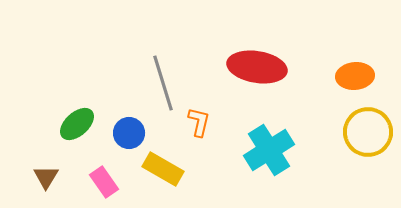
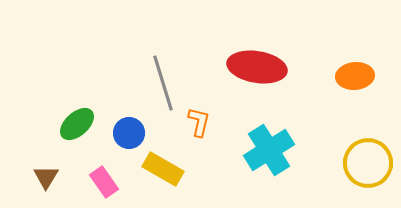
yellow circle: moved 31 px down
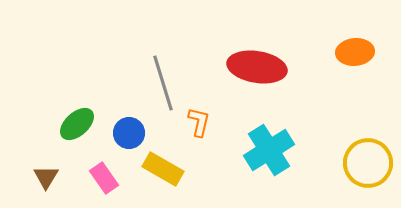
orange ellipse: moved 24 px up
pink rectangle: moved 4 px up
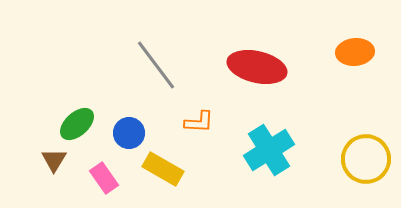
red ellipse: rotated 4 degrees clockwise
gray line: moved 7 px left, 18 px up; rotated 20 degrees counterclockwise
orange L-shape: rotated 80 degrees clockwise
yellow circle: moved 2 px left, 4 px up
brown triangle: moved 8 px right, 17 px up
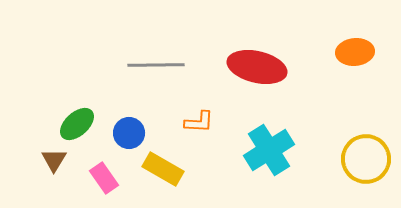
gray line: rotated 54 degrees counterclockwise
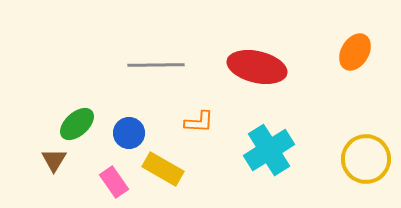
orange ellipse: rotated 54 degrees counterclockwise
pink rectangle: moved 10 px right, 4 px down
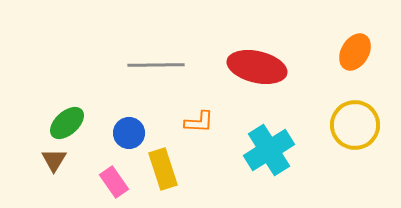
green ellipse: moved 10 px left, 1 px up
yellow circle: moved 11 px left, 34 px up
yellow rectangle: rotated 42 degrees clockwise
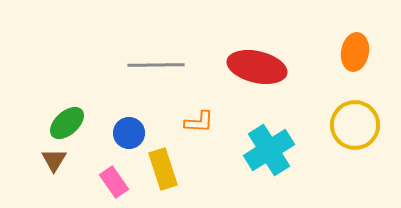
orange ellipse: rotated 21 degrees counterclockwise
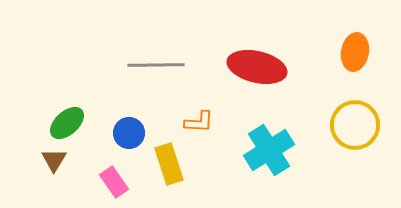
yellow rectangle: moved 6 px right, 5 px up
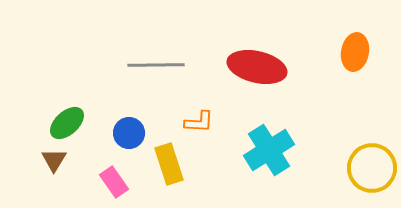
yellow circle: moved 17 px right, 43 px down
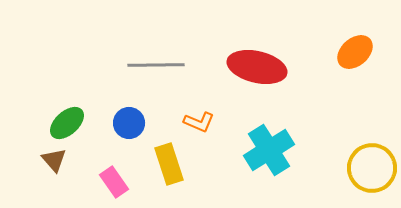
orange ellipse: rotated 39 degrees clockwise
orange L-shape: rotated 20 degrees clockwise
blue circle: moved 10 px up
brown triangle: rotated 12 degrees counterclockwise
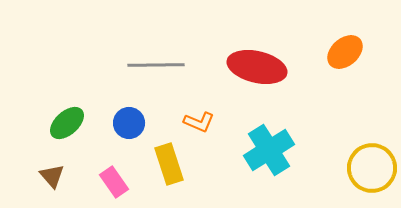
orange ellipse: moved 10 px left
brown triangle: moved 2 px left, 16 px down
